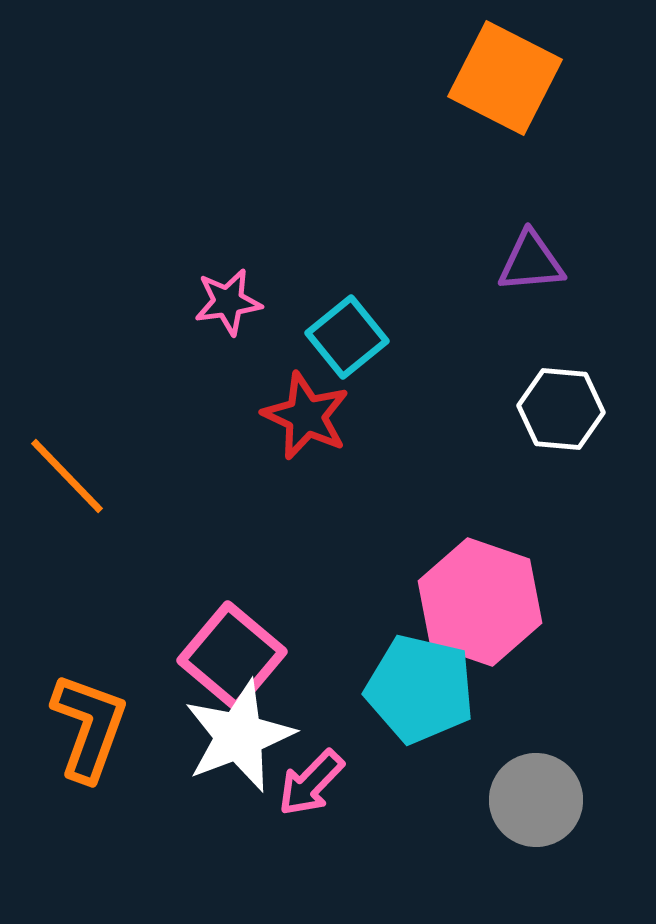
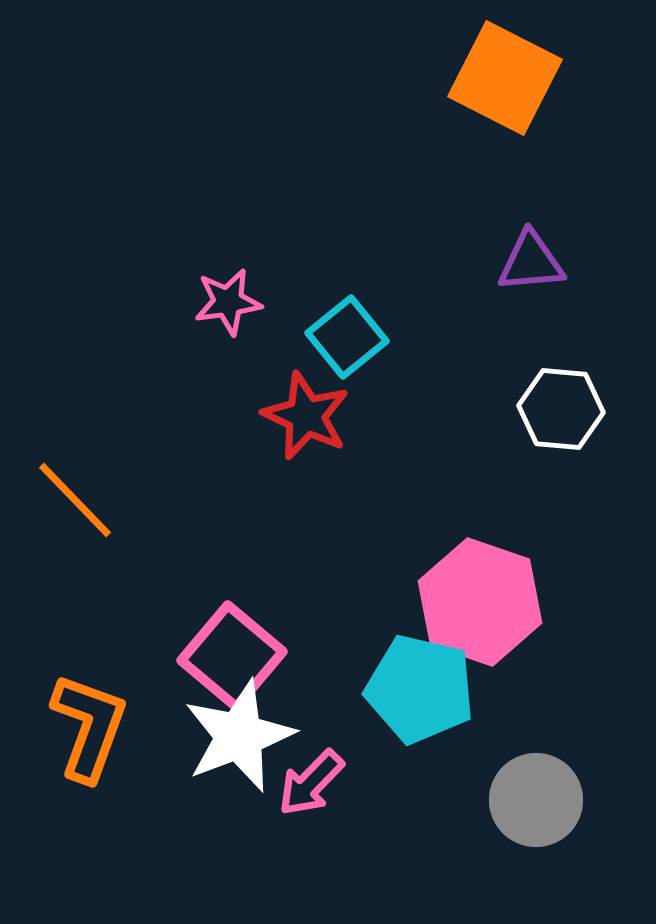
orange line: moved 8 px right, 24 px down
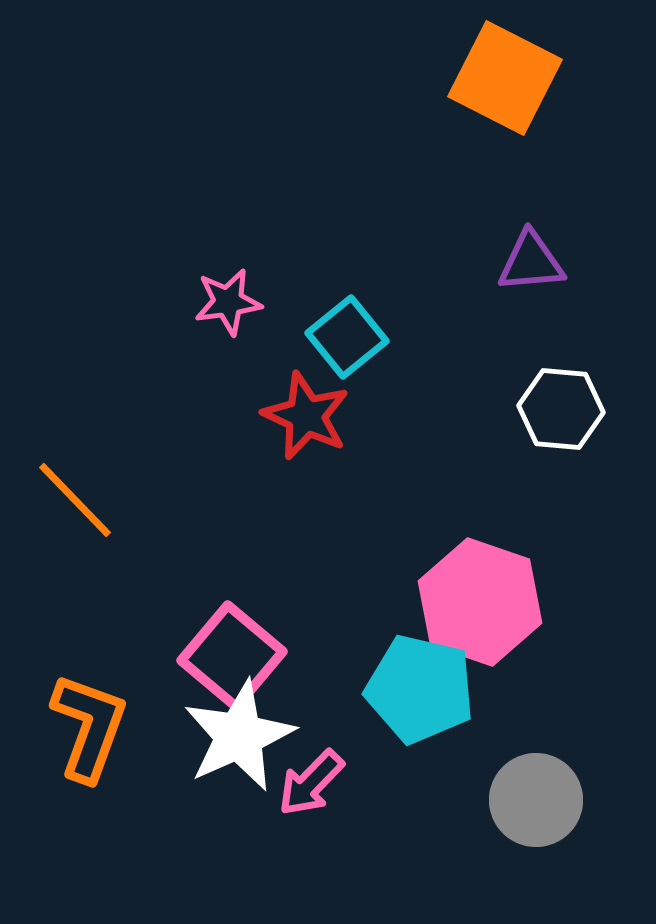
white star: rotated 3 degrees counterclockwise
